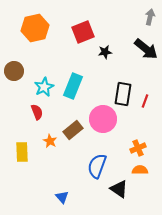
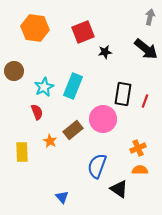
orange hexagon: rotated 20 degrees clockwise
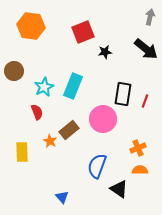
orange hexagon: moved 4 px left, 2 px up
brown rectangle: moved 4 px left
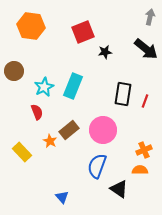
pink circle: moved 11 px down
orange cross: moved 6 px right, 2 px down
yellow rectangle: rotated 42 degrees counterclockwise
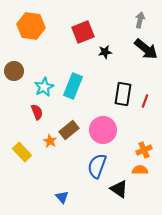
gray arrow: moved 10 px left, 3 px down
